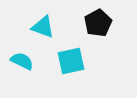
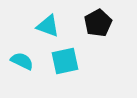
cyan triangle: moved 5 px right, 1 px up
cyan square: moved 6 px left
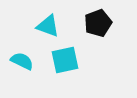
black pentagon: rotated 8 degrees clockwise
cyan square: moved 1 px up
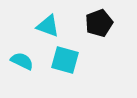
black pentagon: moved 1 px right
cyan square: rotated 28 degrees clockwise
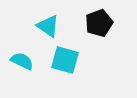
cyan triangle: rotated 15 degrees clockwise
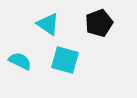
cyan triangle: moved 2 px up
cyan semicircle: moved 2 px left
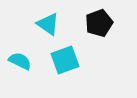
cyan square: rotated 36 degrees counterclockwise
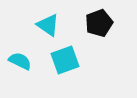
cyan triangle: moved 1 px down
